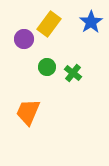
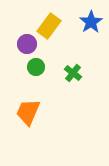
yellow rectangle: moved 2 px down
purple circle: moved 3 px right, 5 px down
green circle: moved 11 px left
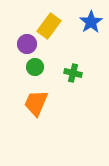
green circle: moved 1 px left
green cross: rotated 24 degrees counterclockwise
orange trapezoid: moved 8 px right, 9 px up
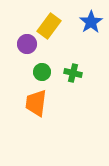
green circle: moved 7 px right, 5 px down
orange trapezoid: rotated 16 degrees counterclockwise
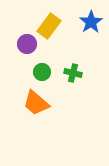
orange trapezoid: rotated 56 degrees counterclockwise
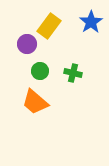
green circle: moved 2 px left, 1 px up
orange trapezoid: moved 1 px left, 1 px up
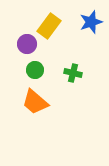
blue star: rotated 15 degrees clockwise
green circle: moved 5 px left, 1 px up
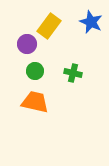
blue star: rotated 30 degrees counterclockwise
green circle: moved 1 px down
orange trapezoid: rotated 152 degrees clockwise
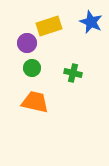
yellow rectangle: rotated 35 degrees clockwise
purple circle: moved 1 px up
green circle: moved 3 px left, 3 px up
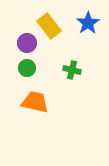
blue star: moved 3 px left, 1 px down; rotated 15 degrees clockwise
yellow rectangle: rotated 70 degrees clockwise
green circle: moved 5 px left
green cross: moved 1 px left, 3 px up
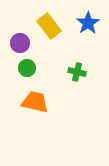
purple circle: moved 7 px left
green cross: moved 5 px right, 2 px down
